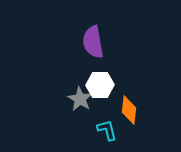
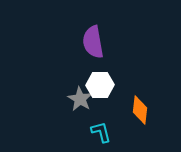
orange diamond: moved 11 px right
cyan L-shape: moved 6 px left, 2 px down
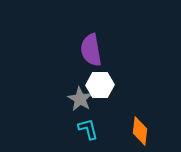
purple semicircle: moved 2 px left, 8 px down
orange diamond: moved 21 px down
cyan L-shape: moved 13 px left, 3 px up
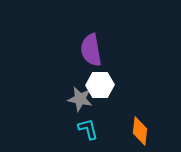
gray star: rotated 20 degrees counterclockwise
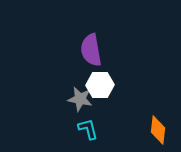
orange diamond: moved 18 px right, 1 px up
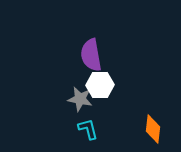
purple semicircle: moved 5 px down
orange diamond: moved 5 px left, 1 px up
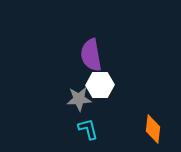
gray star: moved 1 px left; rotated 15 degrees counterclockwise
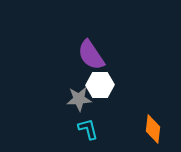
purple semicircle: rotated 24 degrees counterclockwise
